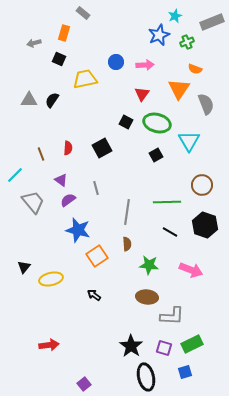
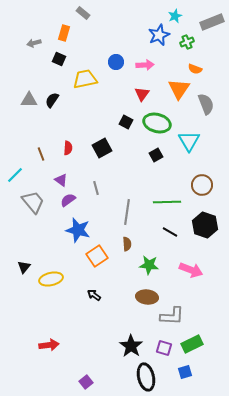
purple square at (84, 384): moved 2 px right, 2 px up
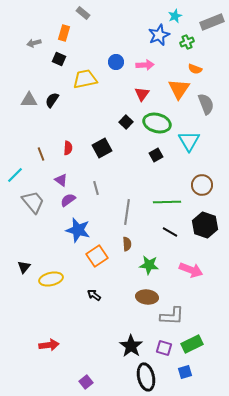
black square at (126, 122): rotated 16 degrees clockwise
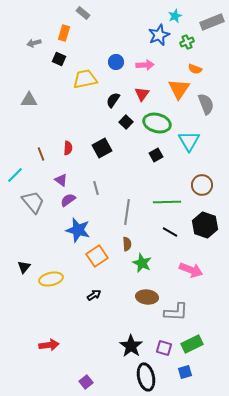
black semicircle at (52, 100): moved 61 px right
green star at (149, 265): moved 7 px left, 2 px up; rotated 18 degrees clockwise
black arrow at (94, 295): rotated 112 degrees clockwise
gray L-shape at (172, 316): moved 4 px right, 4 px up
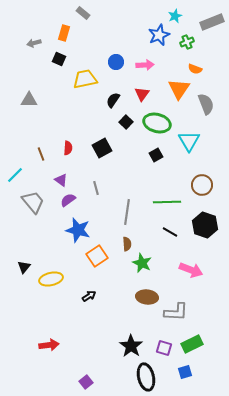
black arrow at (94, 295): moved 5 px left, 1 px down
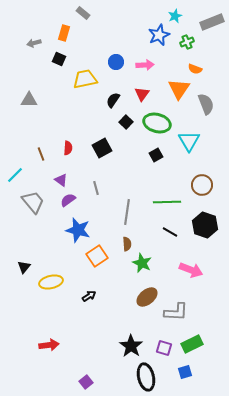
yellow ellipse at (51, 279): moved 3 px down
brown ellipse at (147, 297): rotated 45 degrees counterclockwise
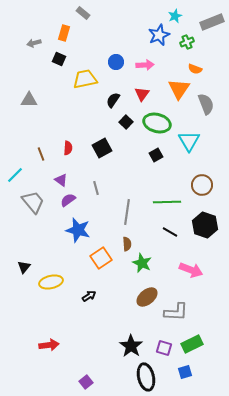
orange square at (97, 256): moved 4 px right, 2 px down
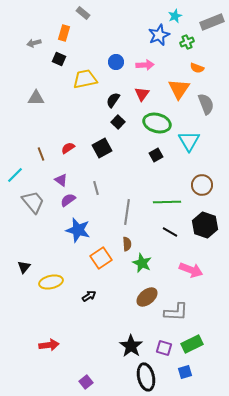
orange semicircle at (195, 69): moved 2 px right, 1 px up
gray triangle at (29, 100): moved 7 px right, 2 px up
black square at (126, 122): moved 8 px left
red semicircle at (68, 148): rotated 128 degrees counterclockwise
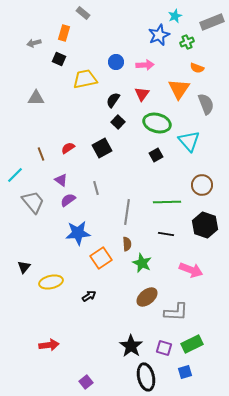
cyan triangle at (189, 141): rotated 10 degrees counterclockwise
blue star at (78, 230): moved 3 px down; rotated 20 degrees counterclockwise
black line at (170, 232): moved 4 px left, 2 px down; rotated 21 degrees counterclockwise
